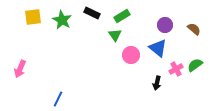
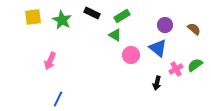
green triangle: rotated 24 degrees counterclockwise
pink arrow: moved 30 px right, 8 px up
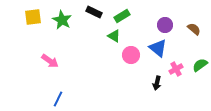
black rectangle: moved 2 px right, 1 px up
green triangle: moved 1 px left, 1 px down
pink arrow: rotated 78 degrees counterclockwise
green semicircle: moved 5 px right
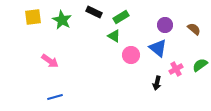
green rectangle: moved 1 px left, 1 px down
blue line: moved 3 px left, 2 px up; rotated 49 degrees clockwise
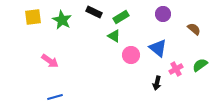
purple circle: moved 2 px left, 11 px up
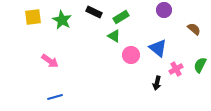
purple circle: moved 1 px right, 4 px up
green semicircle: rotated 28 degrees counterclockwise
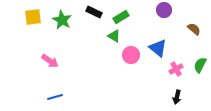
black arrow: moved 20 px right, 14 px down
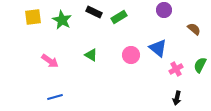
green rectangle: moved 2 px left
green triangle: moved 23 px left, 19 px down
black arrow: moved 1 px down
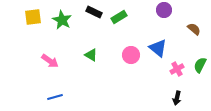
pink cross: moved 1 px right
